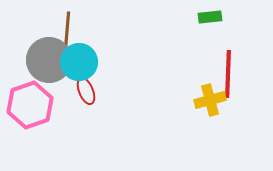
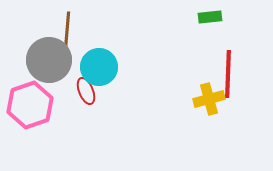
cyan circle: moved 20 px right, 5 px down
yellow cross: moved 1 px left, 1 px up
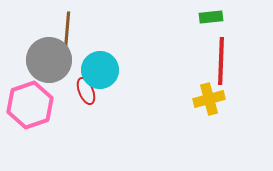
green rectangle: moved 1 px right
cyan circle: moved 1 px right, 3 px down
red line: moved 7 px left, 13 px up
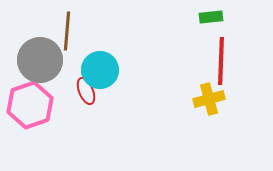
gray circle: moved 9 px left
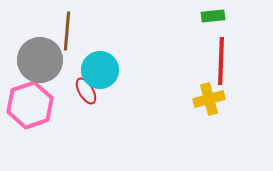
green rectangle: moved 2 px right, 1 px up
red ellipse: rotated 8 degrees counterclockwise
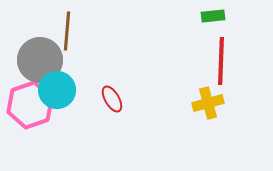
cyan circle: moved 43 px left, 20 px down
red ellipse: moved 26 px right, 8 px down
yellow cross: moved 1 px left, 4 px down
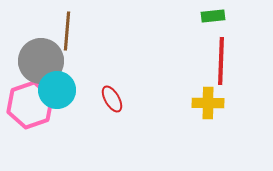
gray circle: moved 1 px right, 1 px down
yellow cross: rotated 16 degrees clockwise
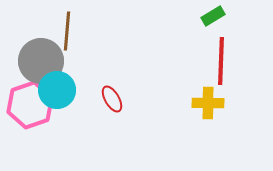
green rectangle: rotated 25 degrees counterclockwise
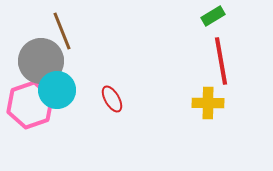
brown line: moved 5 px left; rotated 27 degrees counterclockwise
red line: rotated 12 degrees counterclockwise
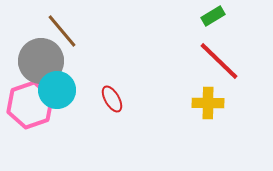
brown line: rotated 18 degrees counterclockwise
red line: moved 2 px left; rotated 36 degrees counterclockwise
